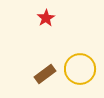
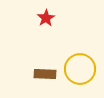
brown rectangle: rotated 40 degrees clockwise
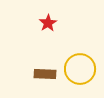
red star: moved 2 px right, 5 px down
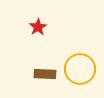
red star: moved 10 px left, 4 px down
